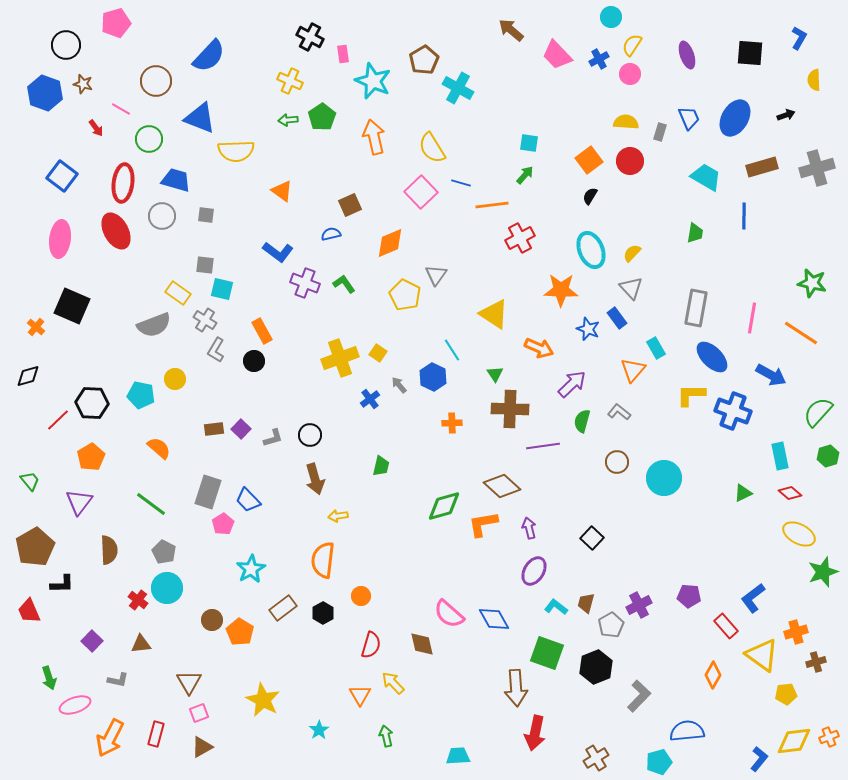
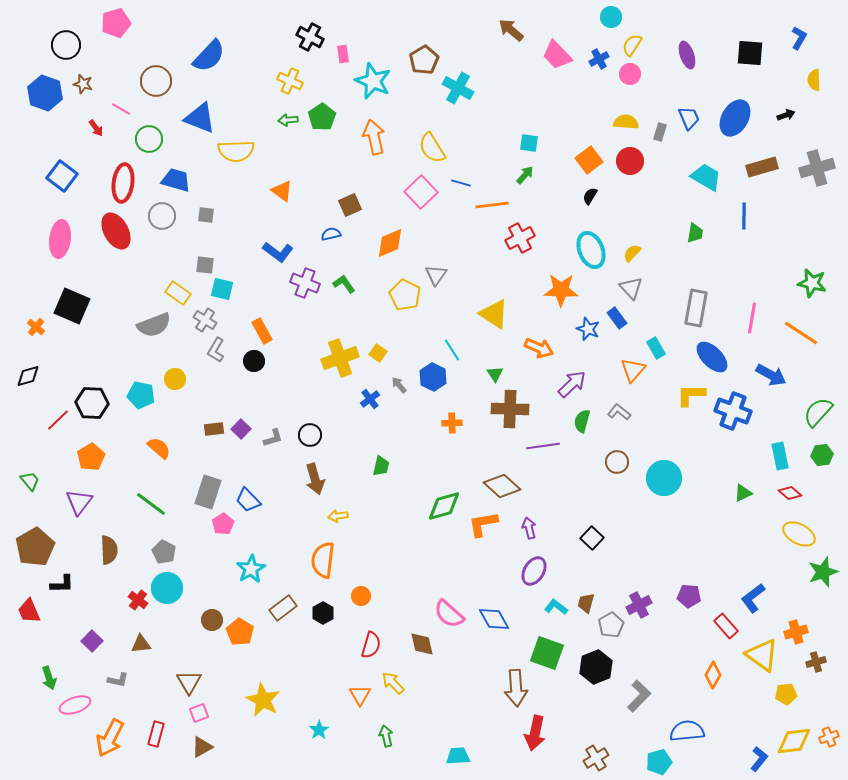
green hexagon at (828, 456): moved 6 px left, 1 px up; rotated 10 degrees clockwise
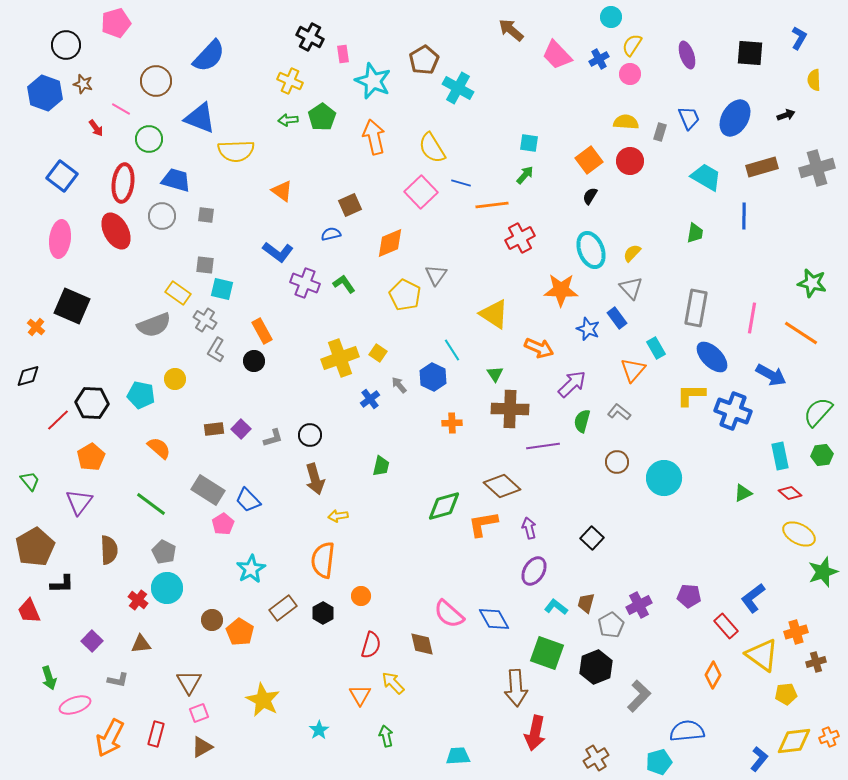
gray rectangle at (208, 492): moved 2 px up; rotated 76 degrees counterclockwise
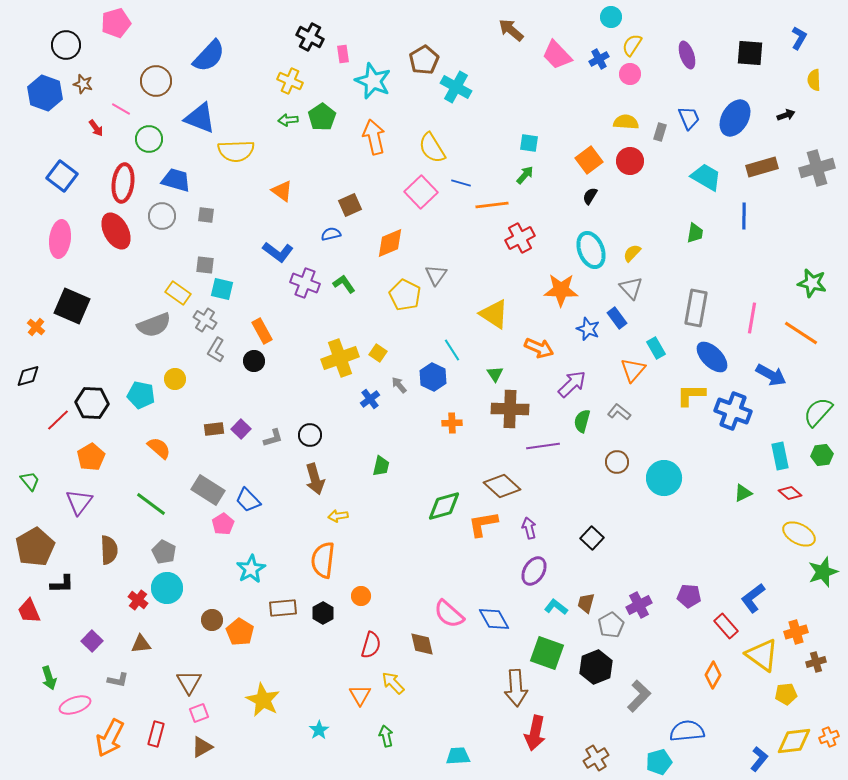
cyan cross at (458, 88): moved 2 px left, 1 px up
brown rectangle at (283, 608): rotated 32 degrees clockwise
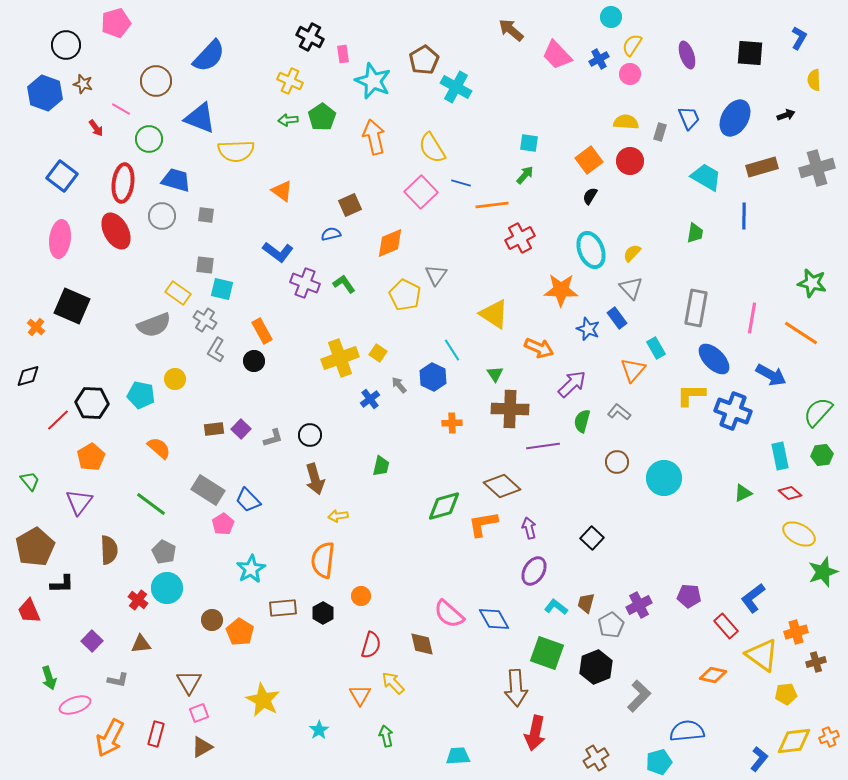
blue ellipse at (712, 357): moved 2 px right, 2 px down
orange diamond at (713, 675): rotated 72 degrees clockwise
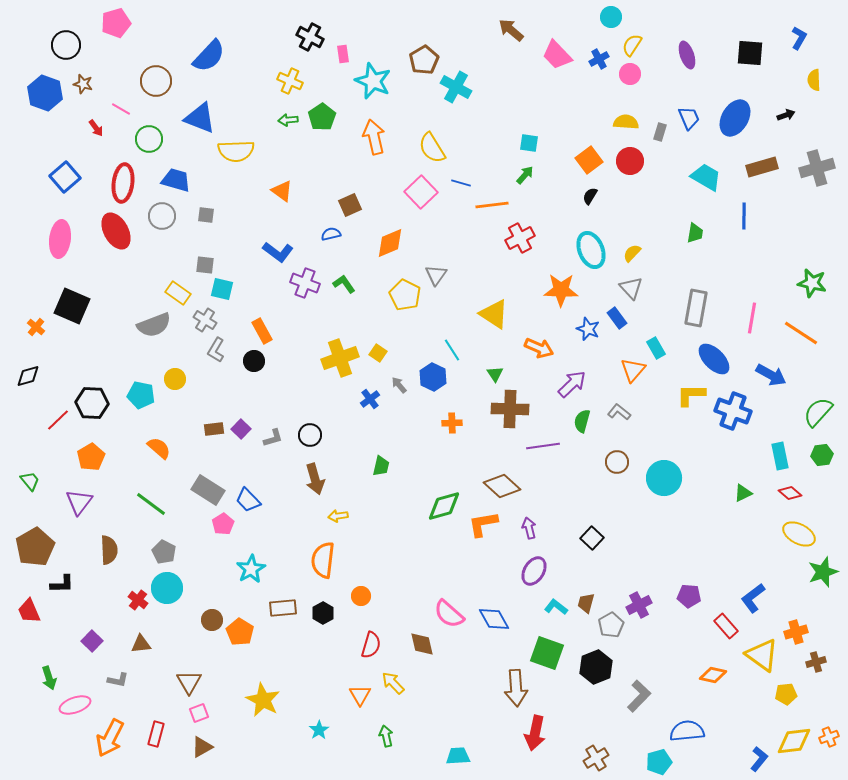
blue square at (62, 176): moved 3 px right, 1 px down; rotated 12 degrees clockwise
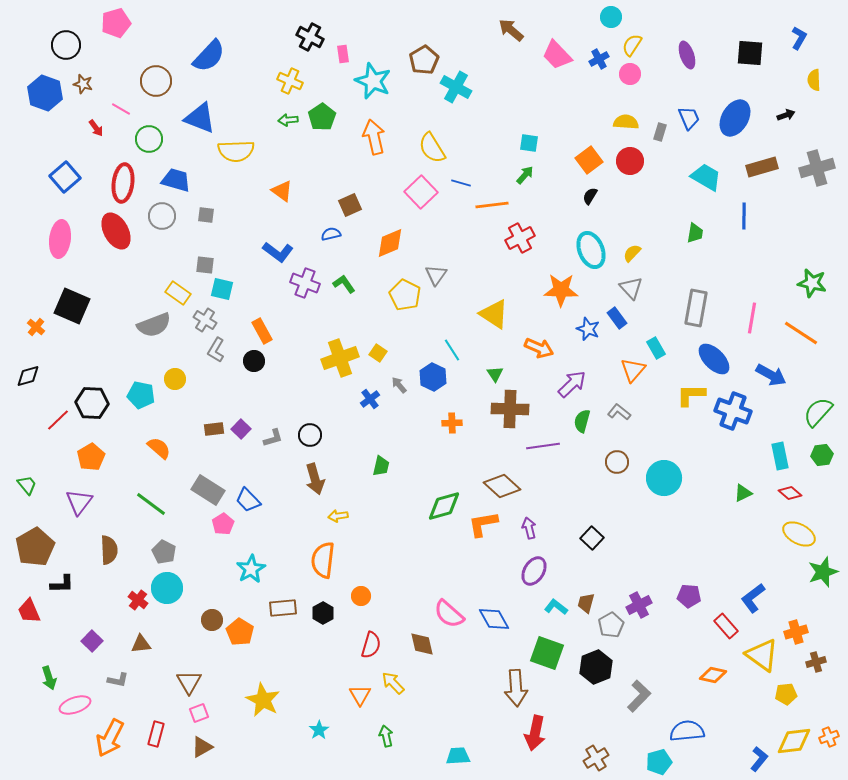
green trapezoid at (30, 481): moved 3 px left, 4 px down
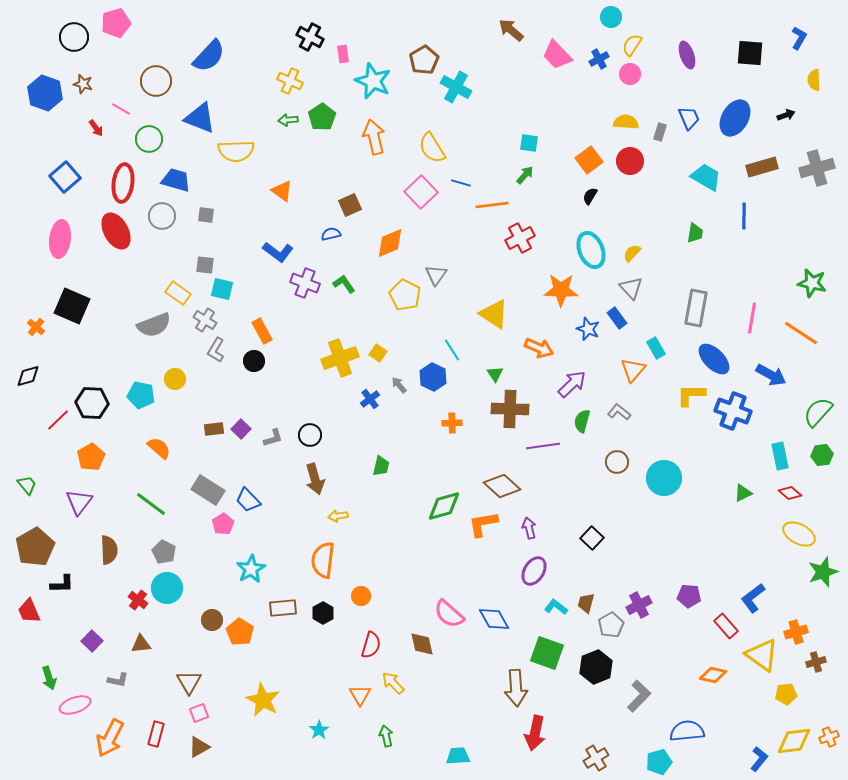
black circle at (66, 45): moved 8 px right, 8 px up
brown triangle at (202, 747): moved 3 px left
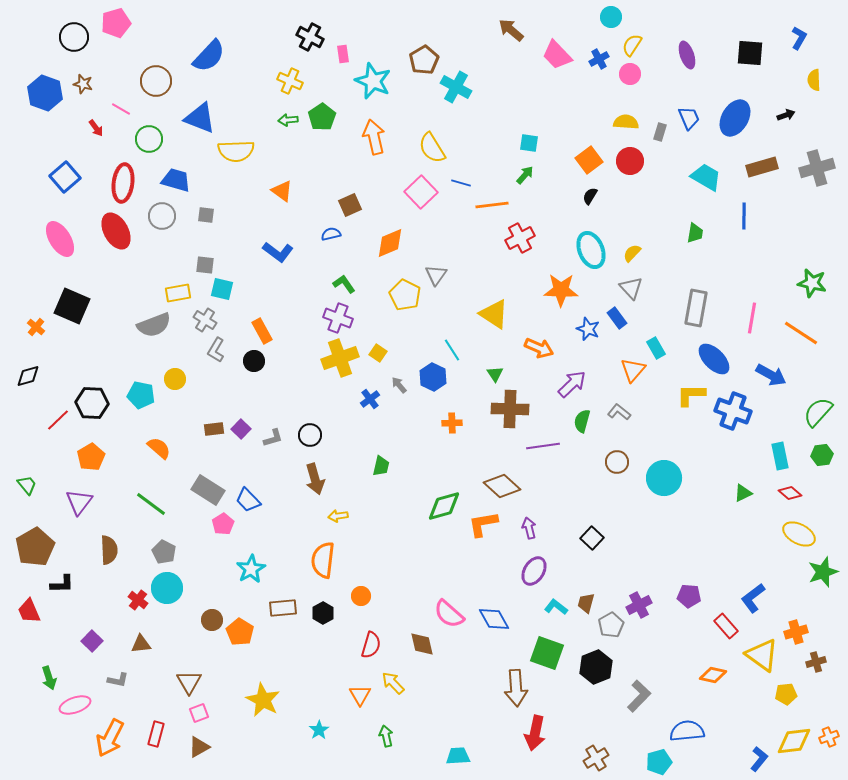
pink ellipse at (60, 239): rotated 39 degrees counterclockwise
purple cross at (305, 283): moved 33 px right, 35 px down
yellow rectangle at (178, 293): rotated 45 degrees counterclockwise
